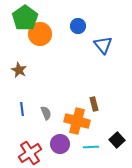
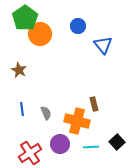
black square: moved 2 px down
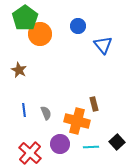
blue line: moved 2 px right, 1 px down
red cross: rotated 15 degrees counterclockwise
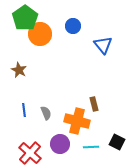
blue circle: moved 5 px left
black square: rotated 21 degrees counterclockwise
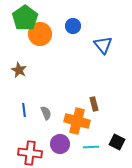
red cross: rotated 35 degrees counterclockwise
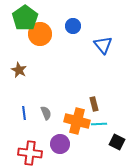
blue line: moved 3 px down
cyan line: moved 8 px right, 23 px up
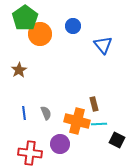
brown star: rotated 14 degrees clockwise
black square: moved 2 px up
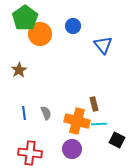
purple circle: moved 12 px right, 5 px down
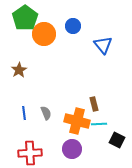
orange circle: moved 4 px right
red cross: rotated 10 degrees counterclockwise
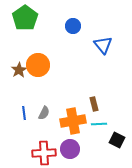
orange circle: moved 6 px left, 31 px down
gray semicircle: moved 2 px left; rotated 48 degrees clockwise
orange cross: moved 4 px left; rotated 25 degrees counterclockwise
purple circle: moved 2 px left
red cross: moved 14 px right
